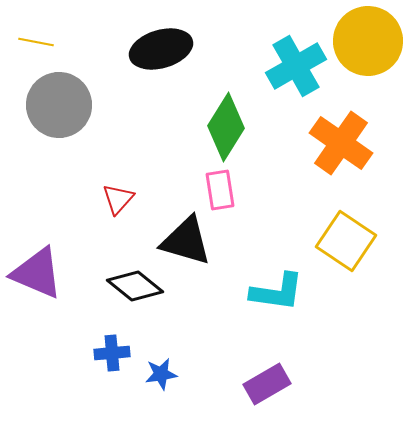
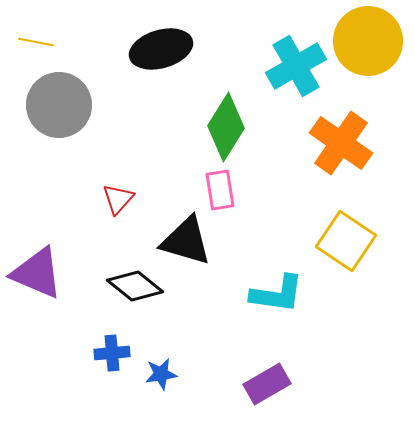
cyan L-shape: moved 2 px down
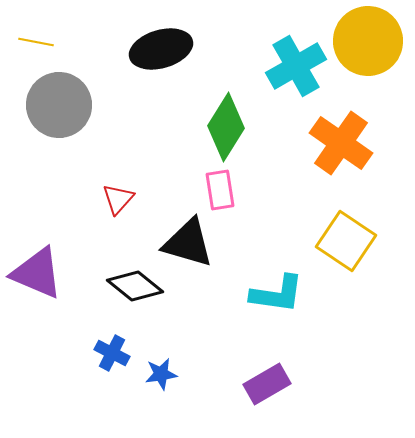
black triangle: moved 2 px right, 2 px down
blue cross: rotated 32 degrees clockwise
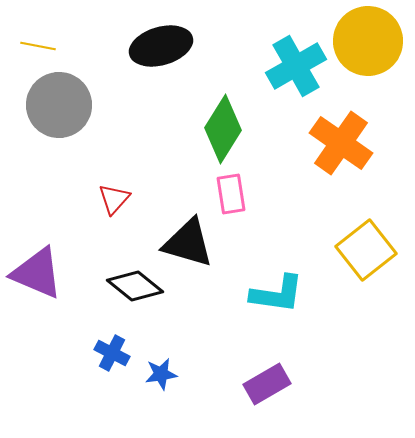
yellow line: moved 2 px right, 4 px down
black ellipse: moved 3 px up
green diamond: moved 3 px left, 2 px down
pink rectangle: moved 11 px right, 4 px down
red triangle: moved 4 px left
yellow square: moved 20 px right, 9 px down; rotated 18 degrees clockwise
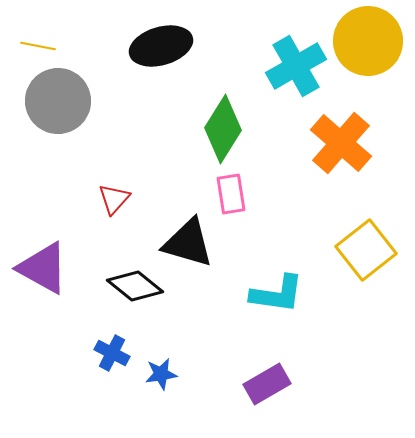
gray circle: moved 1 px left, 4 px up
orange cross: rotated 6 degrees clockwise
purple triangle: moved 6 px right, 5 px up; rotated 6 degrees clockwise
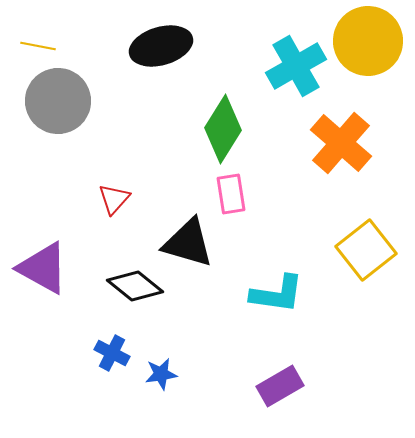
purple rectangle: moved 13 px right, 2 px down
